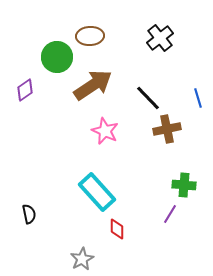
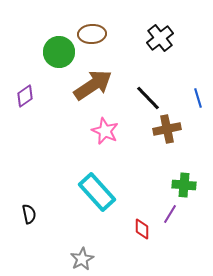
brown ellipse: moved 2 px right, 2 px up
green circle: moved 2 px right, 5 px up
purple diamond: moved 6 px down
red diamond: moved 25 px right
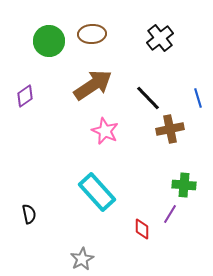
green circle: moved 10 px left, 11 px up
brown cross: moved 3 px right
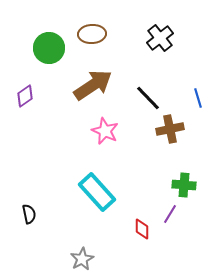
green circle: moved 7 px down
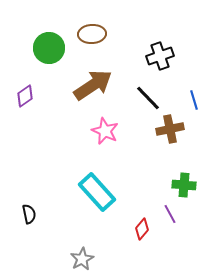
black cross: moved 18 px down; rotated 20 degrees clockwise
blue line: moved 4 px left, 2 px down
purple line: rotated 60 degrees counterclockwise
red diamond: rotated 40 degrees clockwise
